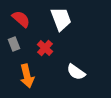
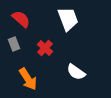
white trapezoid: moved 7 px right
orange arrow: moved 1 px right, 3 px down; rotated 20 degrees counterclockwise
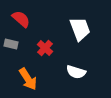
white trapezoid: moved 12 px right, 10 px down
gray rectangle: moved 3 px left; rotated 56 degrees counterclockwise
white semicircle: rotated 18 degrees counterclockwise
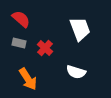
gray rectangle: moved 8 px right, 1 px up
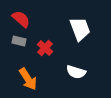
gray rectangle: moved 2 px up
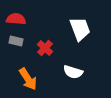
red semicircle: moved 5 px left; rotated 36 degrees counterclockwise
gray rectangle: moved 3 px left
white semicircle: moved 3 px left
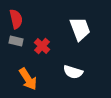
red semicircle: rotated 72 degrees clockwise
red cross: moved 3 px left, 2 px up
